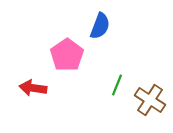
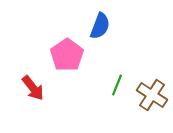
red arrow: rotated 136 degrees counterclockwise
brown cross: moved 2 px right, 5 px up
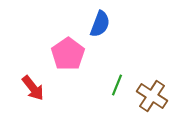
blue semicircle: moved 2 px up
pink pentagon: moved 1 px right, 1 px up
brown cross: moved 1 px down
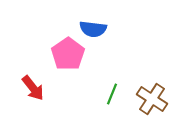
blue semicircle: moved 7 px left, 5 px down; rotated 76 degrees clockwise
green line: moved 5 px left, 9 px down
brown cross: moved 3 px down
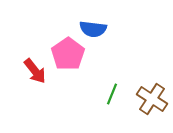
red arrow: moved 2 px right, 17 px up
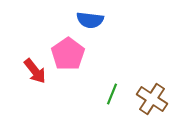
blue semicircle: moved 3 px left, 9 px up
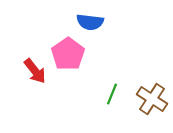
blue semicircle: moved 2 px down
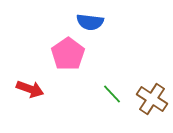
red arrow: moved 5 px left, 18 px down; rotated 32 degrees counterclockwise
green line: rotated 65 degrees counterclockwise
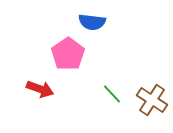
blue semicircle: moved 2 px right
red arrow: moved 10 px right
brown cross: moved 1 px down
